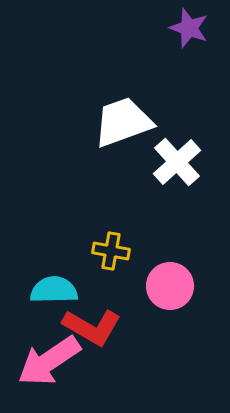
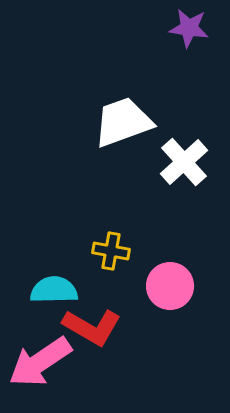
purple star: rotated 12 degrees counterclockwise
white cross: moved 7 px right
pink arrow: moved 9 px left, 1 px down
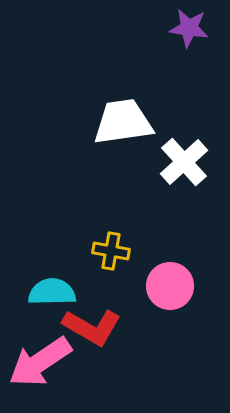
white trapezoid: rotated 12 degrees clockwise
cyan semicircle: moved 2 px left, 2 px down
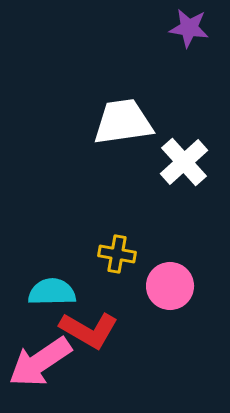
yellow cross: moved 6 px right, 3 px down
red L-shape: moved 3 px left, 3 px down
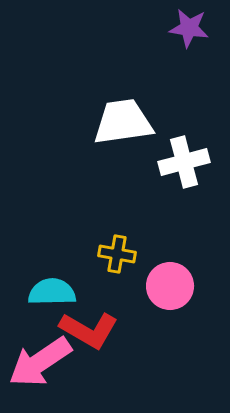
white cross: rotated 27 degrees clockwise
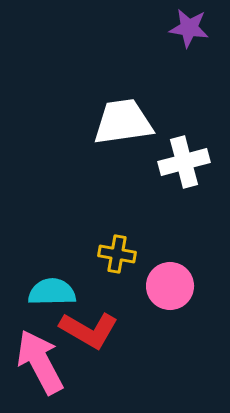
pink arrow: rotated 96 degrees clockwise
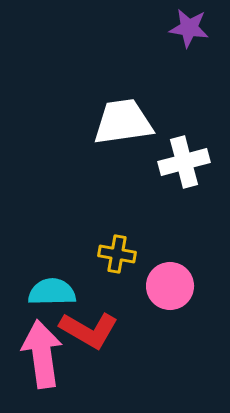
pink arrow: moved 2 px right, 8 px up; rotated 20 degrees clockwise
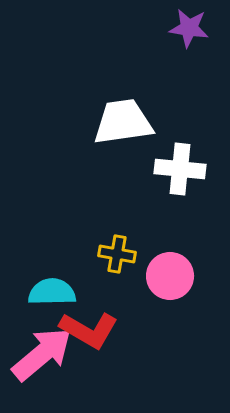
white cross: moved 4 px left, 7 px down; rotated 21 degrees clockwise
pink circle: moved 10 px up
pink arrow: rotated 58 degrees clockwise
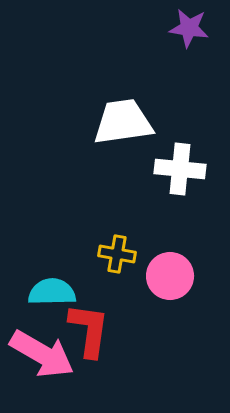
red L-shape: rotated 112 degrees counterclockwise
pink arrow: rotated 70 degrees clockwise
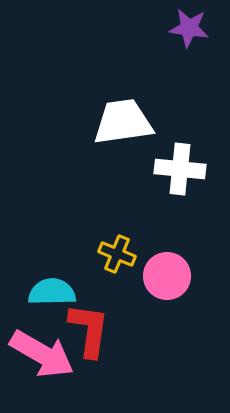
yellow cross: rotated 12 degrees clockwise
pink circle: moved 3 px left
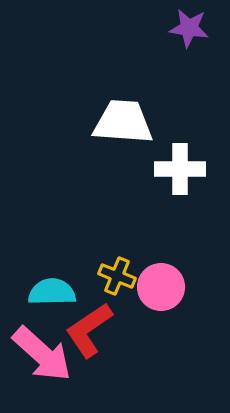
white trapezoid: rotated 12 degrees clockwise
white cross: rotated 6 degrees counterclockwise
yellow cross: moved 22 px down
pink circle: moved 6 px left, 11 px down
red L-shape: rotated 132 degrees counterclockwise
pink arrow: rotated 12 degrees clockwise
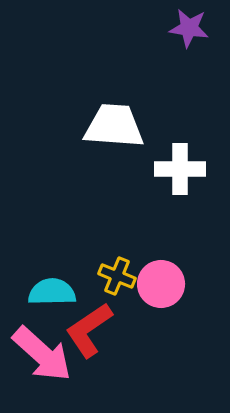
white trapezoid: moved 9 px left, 4 px down
pink circle: moved 3 px up
